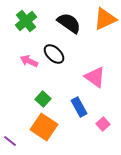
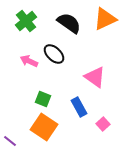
green square: rotated 21 degrees counterclockwise
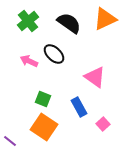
green cross: moved 2 px right
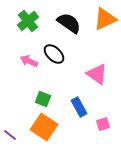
pink triangle: moved 2 px right, 3 px up
pink square: rotated 24 degrees clockwise
purple line: moved 6 px up
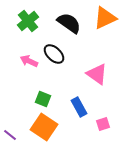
orange triangle: moved 1 px up
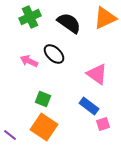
green cross: moved 2 px right, 4 px up; rotated 15 degrees clockwise
blue rectangle: moved 10 px right, 1 px up; rotated 24 degrees counterclockwise
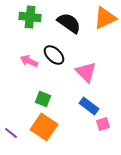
green cross: rotated 30 degrees clockwise
black ellipse: moved 1 px down
pink triangle: moved 11 px left, 2 px up; rotated 10 degrees clockwise
purple line: moved 1 px right, 2 px up
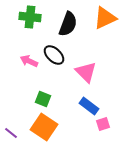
black semicircle: moved 1 px left, 1 px down; rotated 75 degrees clockwise
